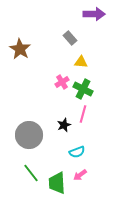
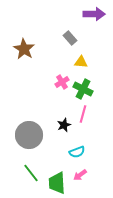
brown star: moved 4 px right
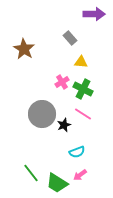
pink line: rotated 72 degrees counterclockwise
gray circle: moved 13 px right, 21 px up
green trapezoid: rotated 55 degrees counterclockwise
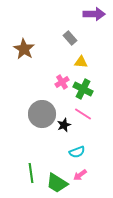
green line: rotated 30 degrees clockwise
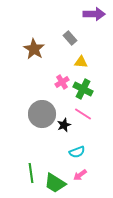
brown star: moved 10 px right
green trapezoid: moved 2 px left
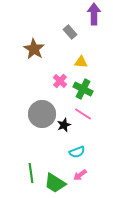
purple arrow: rotated 90 degrees counterclockwise
gray rectangle: moved 6 px up
pink cross: moved 2 px left, 1 px up; rotated 16 degrees counterclockwise
